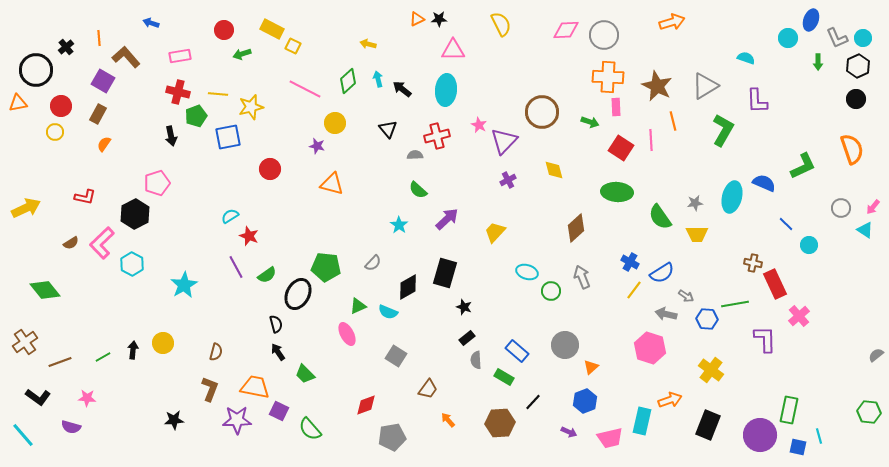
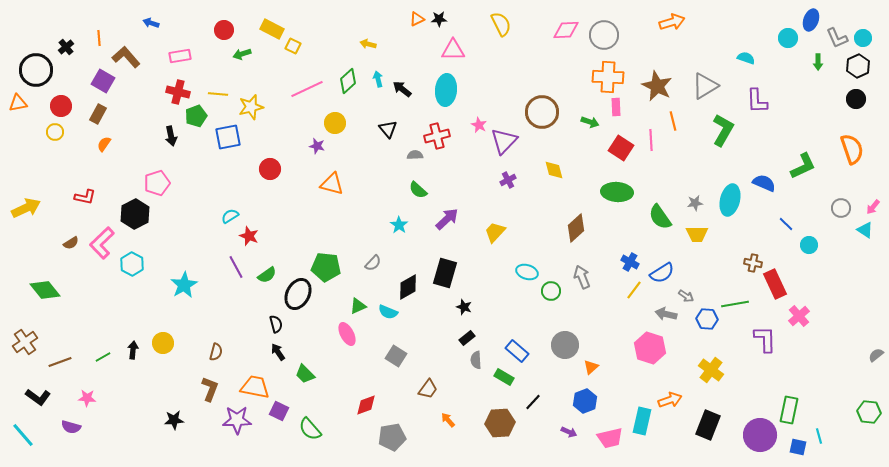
pink line at (305, 89): moved 2 px right; rotated 52 degrees counterclockwise
cyan ellipse at (732, 197): moved 2 px left, 3 px down
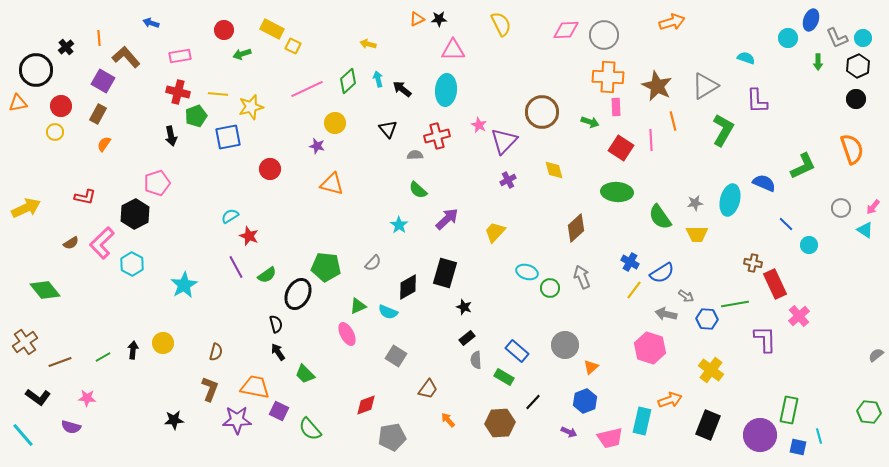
green circle at (551, 291): moved 1 px left, 3 px up
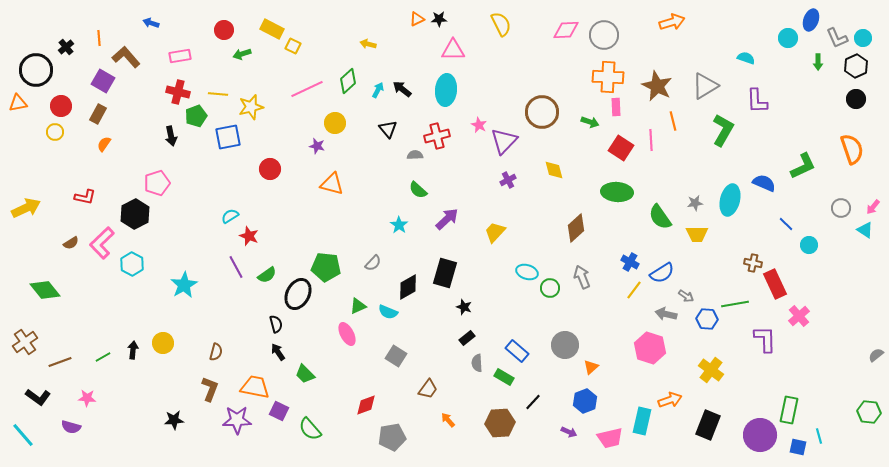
black hexagon at (858, 66): moved 2 px left
cyan arrow at (378, 79): moved 11 px down; rotated 42 degrees clockwise
gray semicircle at (476, 360): moved 1 px right, 3 px down
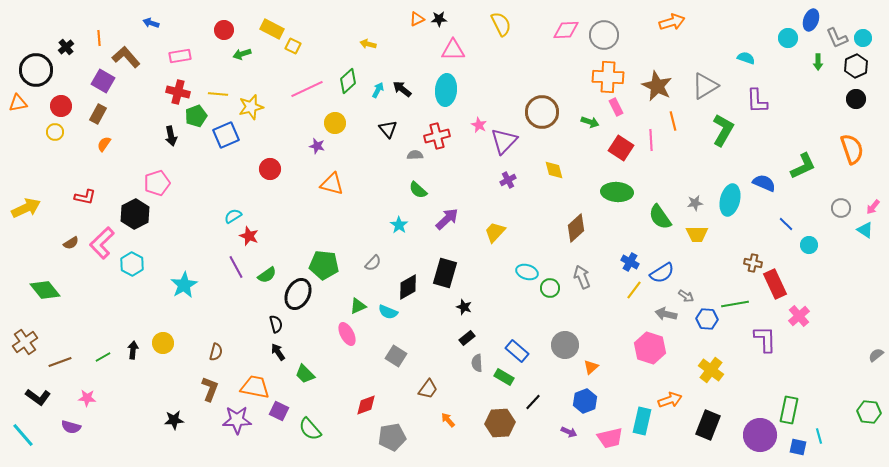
pink rectangle at (616, 107): rotated 24 degrees counterclockwise
blue square at (228, 137): moved 2 px left, 2 px up; rotated 12 degrees counterclockwise
cyan semicircle at (230, 216): moved 3 px right
green pentagon at (326, 267): moved 2 px left, 2 px up
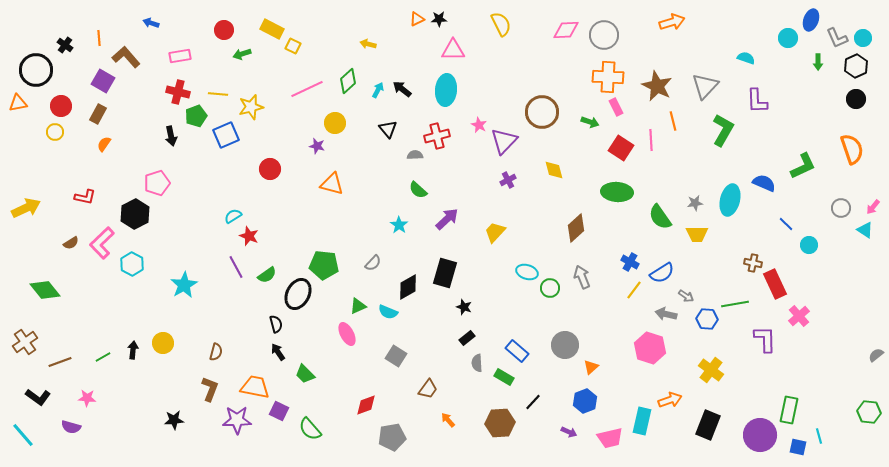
black cross at (66, 47): moved 1 px left, 2 px up; rotated 14 degrees counterclockwise
gray triangle at (705, 86): rotated 16 degrees counterclockwise
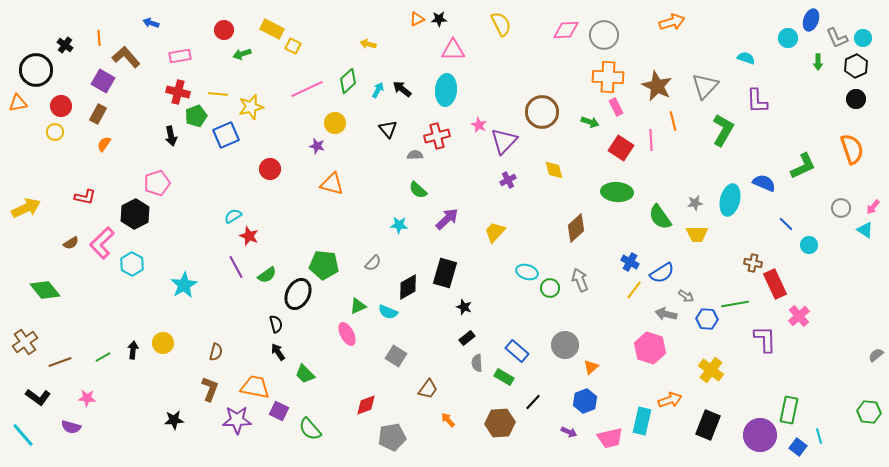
cyan star at (399, 225): rotated 30 degrees counterclockwise
gray arrow at (582, 277): moved 2 px left, 3 px down
blue square at (798, 447): rotated 24 degrees clockwise
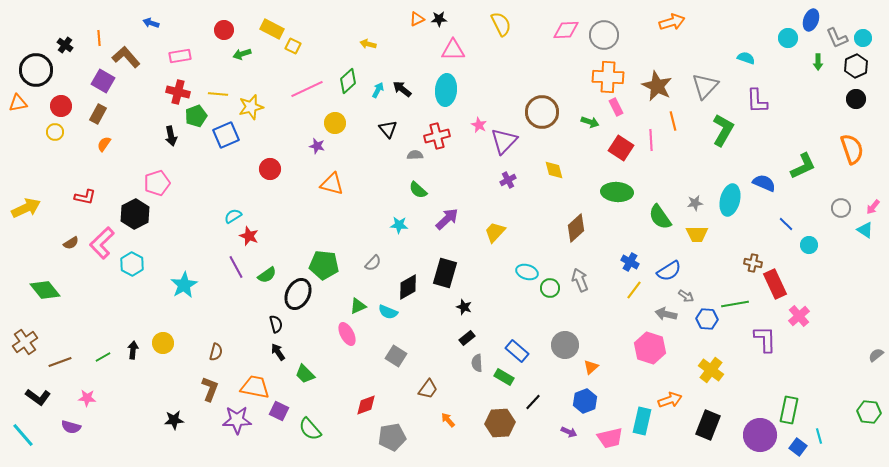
blue semicircle at (662, 273): moved 7 px right, 2 px up
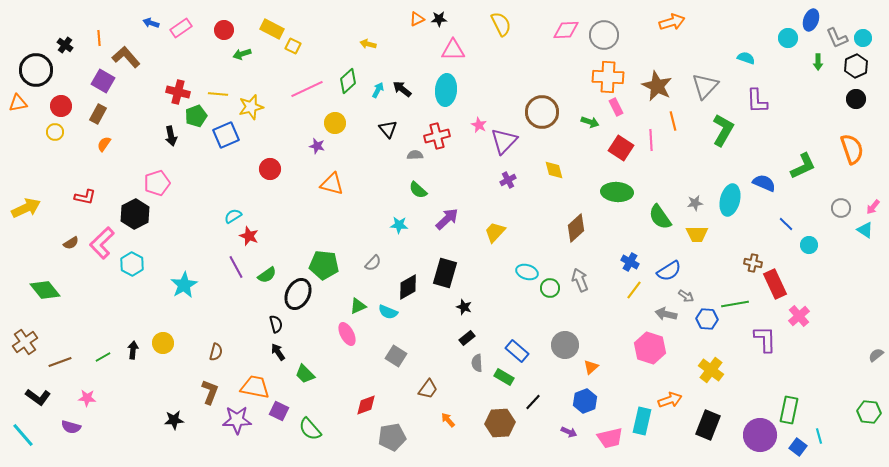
pink rectangle at (180, 56): moved 1 px right, 28 px up; rotated 25 degrees counterclockwise
brown L-shape at (210, 389): moved 3 px down
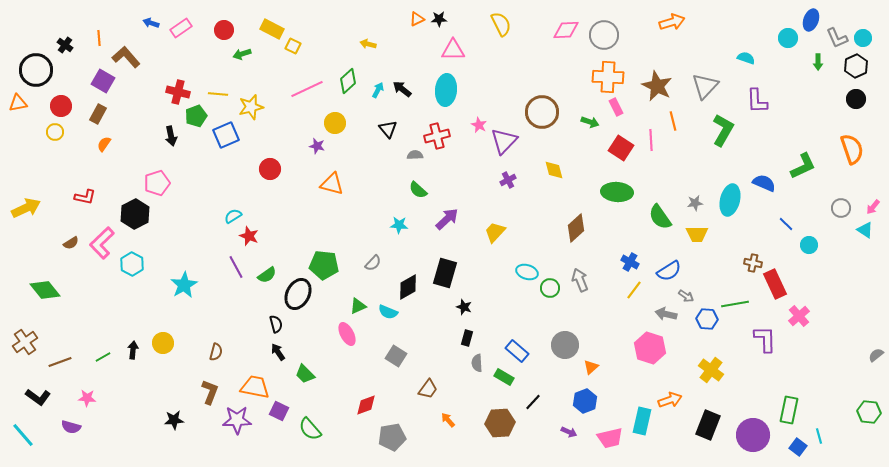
black rectangle at (467, 338): rotated 35 degrees counterclockwise
purple circle at (760, 435): moved 7 px left
